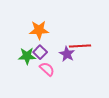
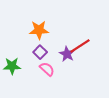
red line: rotated 30 degrees counterclockwise
green star: moved 15 px left, 10 px down
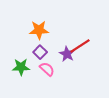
green star: moved 9 px right, 1 px down
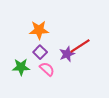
purple star: rotated 21 degrees clockwise
